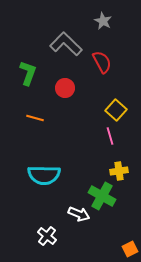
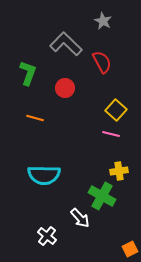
pink line: moved 1 px right, 2 px up; rotated 60 degrees counterclockwise
white arrow: moved 1 px right, 4 px down; rotated 25 degrees clockwise
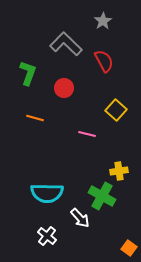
gray star: rotated 12 degrees clockwise
red semicircle: moved 2 px right, 1 px up
red circle: moved 1 px left
pink line: moved 24 px left
cyan semicircle: moved 3 px right, 18 px down
orange square: moved 1 px left, 1 px up; rotated 28 degrees counterclockwise
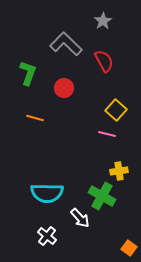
pink line: moved 20 px right
